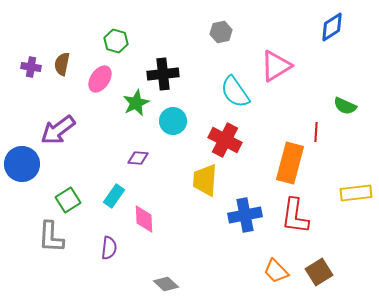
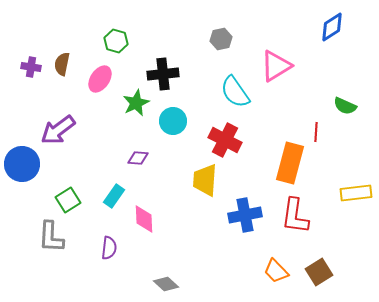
gray hexagon: moved 7 px down
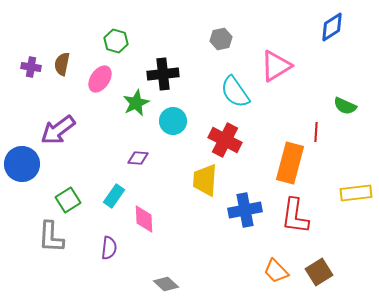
blue cross: moved 5 px up
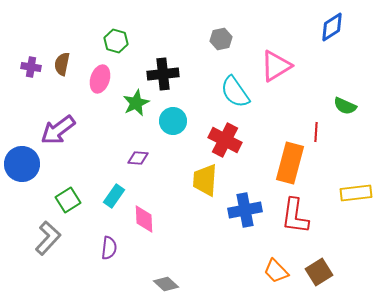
pink ellipse: rotated 16 degrees counterclockwise
gray L-shape: moved 3 px left, 1 px down; rotated 140 degrees counterclockwise
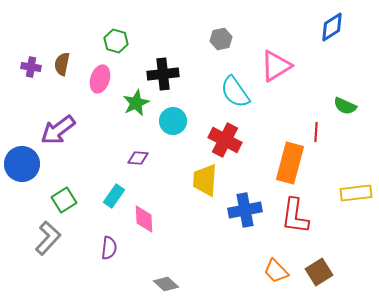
green square: moved 4 px left
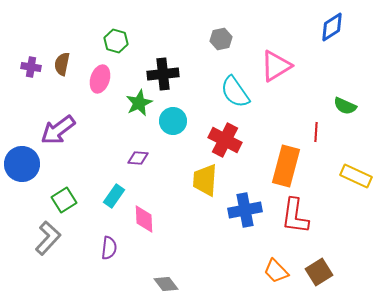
green star: moved 3 px right
orange rectangle: moved 4 px left, 3 px down
yellow rectangle: moved 17 px up; rotated 32 degrees clockwise
gray diamond: rotated 10 degrees clockwise
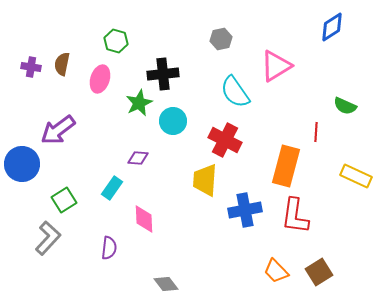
cyan rectangle: moved 2 px left, 8 px up
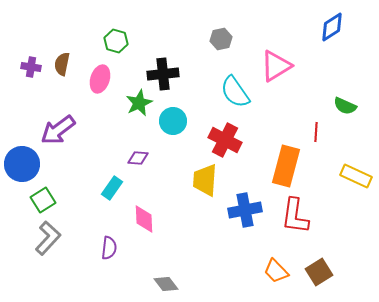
green square: moved 21 px left
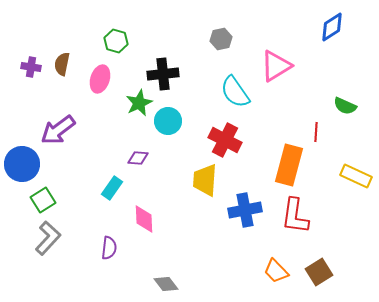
cyan circle: moved 5 px left
orange rectangle: moved 3 px right, 1 px up
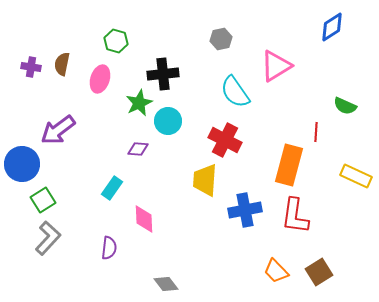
purple diamond: moved 9 px up
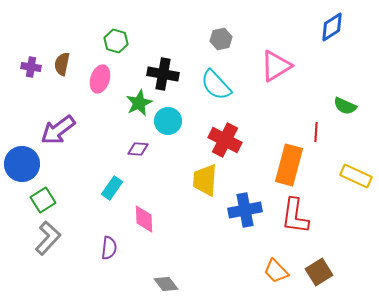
black cross: rotated 16 degrees clockwise
cyan semicircle: moved 19 px left, 7 px up; rotated 8 degrees counterclockwise
